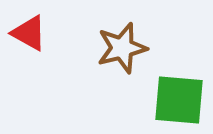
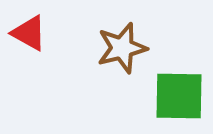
green square: moved 4 px up; rotated 4 degrees counterclockwise
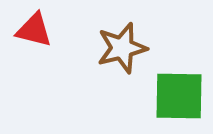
red triangle: moved 5 px right, 3 px up; rotated 15 degrees counterclockwise
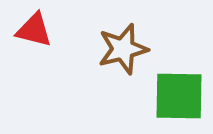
brown star: moved 1 px right, 1 px down
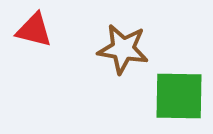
brown star: rotated 24 degrees clockwise
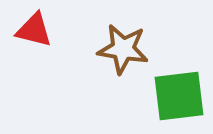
green square: rotated 8 degrees counterclockwise
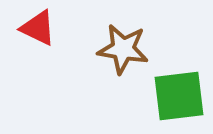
red triangle: moved 4 px right, 2 px up; rotated 12 degrees clockwise
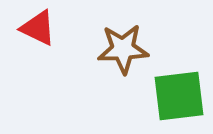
brown star: rotated 12 degrees counterclockwise
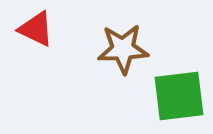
red triangle: moved 2 px left, 1 px down
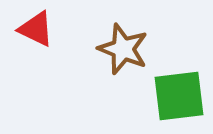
brown star: rotated 24 degrees clockwise
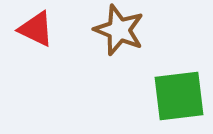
brown star: moved 4 px left, 19 px up
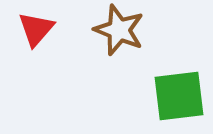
red triangle: rotated 45 degrees clockwise
